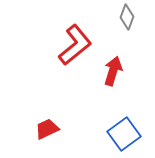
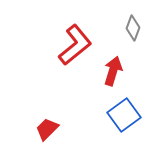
gray diamond: moved 6 px right, 11 px down
red trapezoid: rotated 20 degrees counterclockwise
blue square: moved 19 px up
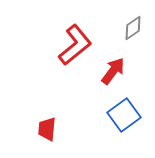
gray diamond: rotated 35 degrees clockwise
red arrow: rotated 20 degrees clockwise
red trapezoid: rotated 40 degrees counterclockwise
